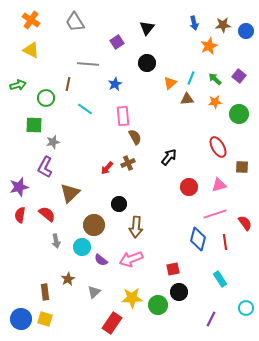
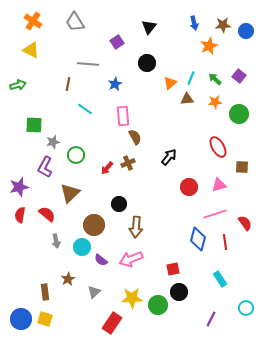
orange cross at (31, 20): moved 2 px right, 1 px down
black triangle at (147, 28): moved 2 px right, 1 px up
green circle at (46, 98): moved 30 px right, 57 px down
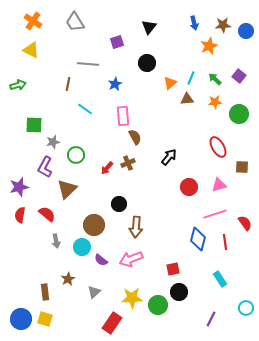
purple square at (117, 42): rotated 16 degrees clockwise
brown triangle at (70, 193): moved 3 px left, 4 px up
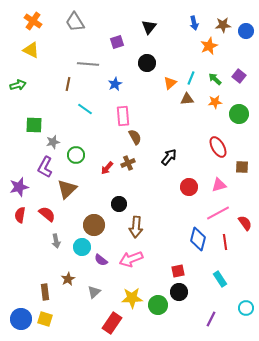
pink line at (215, 214): moved 3 px right, 1 px up; rotated 10 degrees counterclockwise
red square at (173, 269): moved 5 px right, 2 px down
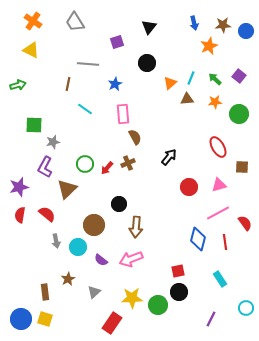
pink rectangle at (123, 116): moved 2 px up
green circle at (76, 155): moved 9 px right, 9 px down
cyan circle at (82, 247): moved 4 px left
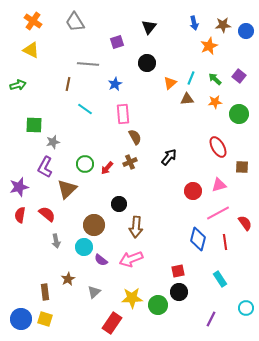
brown cross at (128, 163): moved 2 px right, 1 px up
red circle at (189, 187): moved 4 px right, 4 px down
cyan circle at (78, 247): moved 6 px right
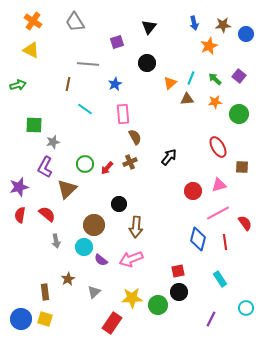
blue circle at (246, 31): moved 3 px down
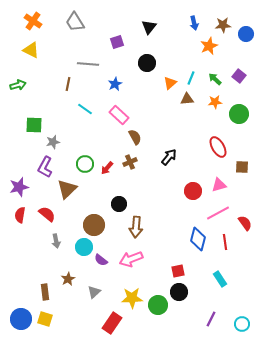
pink rectangle at (123, 114): moved 4 px left, 1 px down; rotated 42 degrees counterclockwise
cyan circle at (246, 308): moved 4 px left, 16 px down
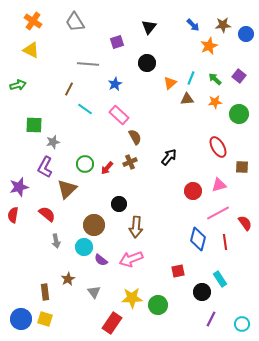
blue arrow at (194, 23): moved 1 px left, 2 px down; rotated 32 degrees counterclockwise
brown line at (68, 84): moved 1 px right, 5 px down; rotated 16 degrees clockwise
red semicircle at (20, 215): moved 7 px left
gray triangle at (94, 292): rotated 24 degrees counterclockwise
black circle at (179, 292): moved 23 px right
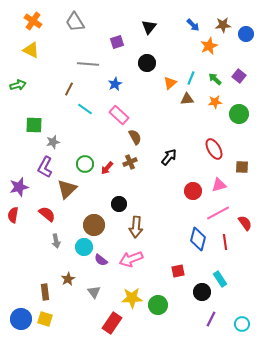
red ellipse at (218, 147): moved 4 px left, 2 px down
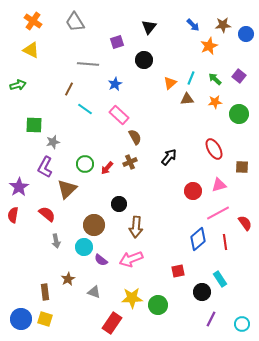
black circle at (147, 63): moved 3 px left, 3 px up
purple star at (19, 187): rotated 18 degrees counterclockwise
blue diamond at (198, 239): rotated 35 degrees clockwise
gray triangle at (94, 292): rotated 32 degrees counterclockwise
